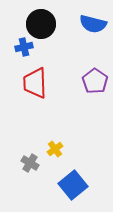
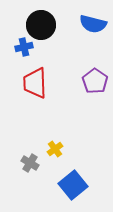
black circle: moved 1 px down
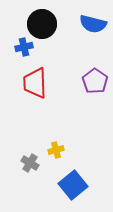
black circle: moved 1 px right, 1 px up
yellow cross: moved 1 px right, 1 px down; rotated 21 degrees clockwise
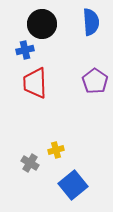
blue semicircle: moved 2 px left, 2 px up; rotated 108 degrees counterclockwise
blue cross: moved 1 px right, 3 px down
